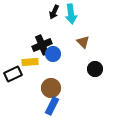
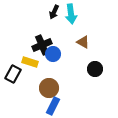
brown triangle: rotated 16 degrees counterclockwise
yellow rectangle: rotated 21 degrees clockwise
black rectangle: rotated 36 degrees counterclockwise
brown circle: moved 2 px left
blue rectangle: moved 1 px right
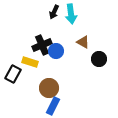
blue circle: moved 3 px right, 3 px up
black circle: moved 4 px right, 10 px up
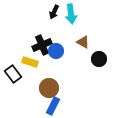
black rectangle: rotated 66 degrees counterclockwise
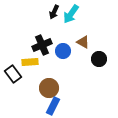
cyan arrow: rotated 42 degrees clockwise
blue circle: moved 7 px right
yellow rectangle: rotated 21 degrees counterclockwise
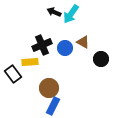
black arrow: rotated 88 degrees clockwise
blue circle: moved 2 px right, 3 px up
black circle: moved 2 px right
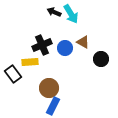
cyan arrow: rotated 66 degrees counterclockwise
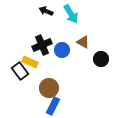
black arrow: moved 8 px left, 1 px up
blue circle: moved 3 px left, 2 px down
yellow rectangle: rotated 28 degrees clockwise
black rectangle: moved 7 px right, 3 px up
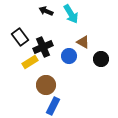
black cross: moved 1 px right, 2 px down
blue circle: moved 7 px right, 6 px down
yellow rectangle: rotated 56 degrees counterclockwise
black rectangle: moved 34 px up
brown circle: moved 3 px left, 3 px up
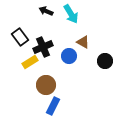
black circle: moved 4 px right, 2 px down
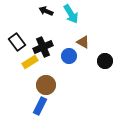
black rectangle: moved 3 px left, 5 px down
blue rectangle: moved 13 px left
